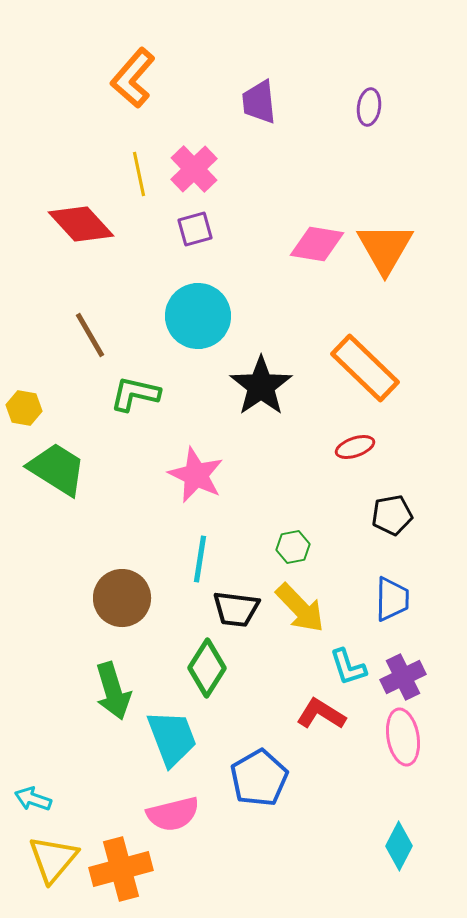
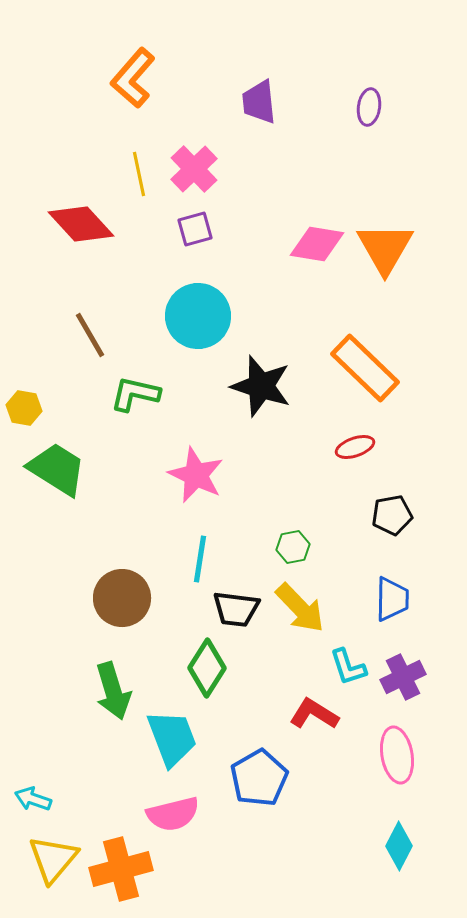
black star: rotated 20 degrees counterclockwise
red L-shape: moved 7 px left
pink ellipse: moved 6 px left, 18 px down
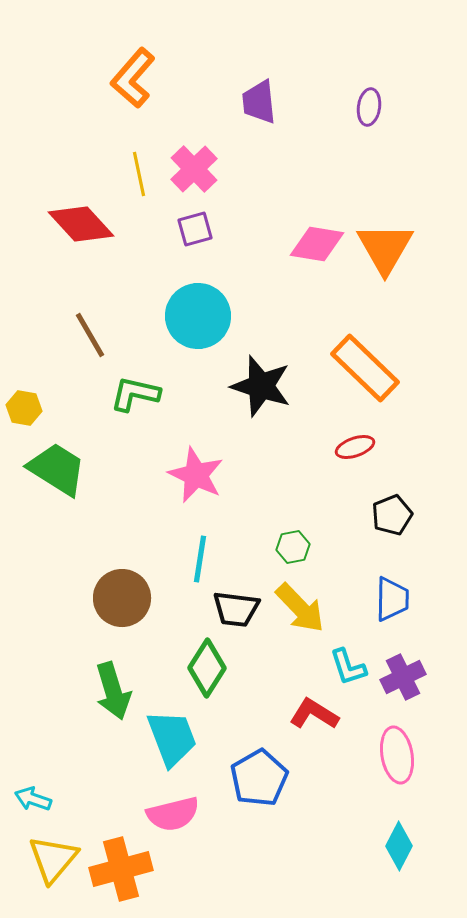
black pentagon: rotated 12 degrees counterclockwise
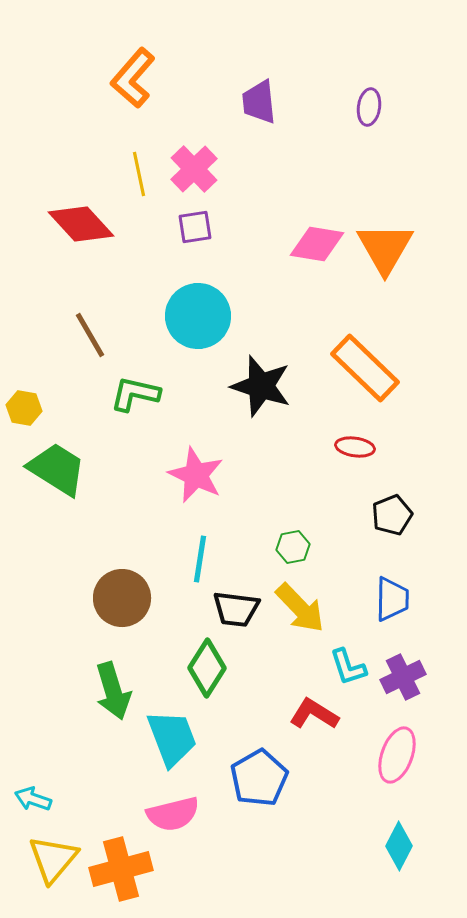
purple square: moved 2 px up; rotated 6 degrees clockwise
red ellipse: rotated 27 degrees clockwise
pink ellipse: rotated 30 degrees clockwise
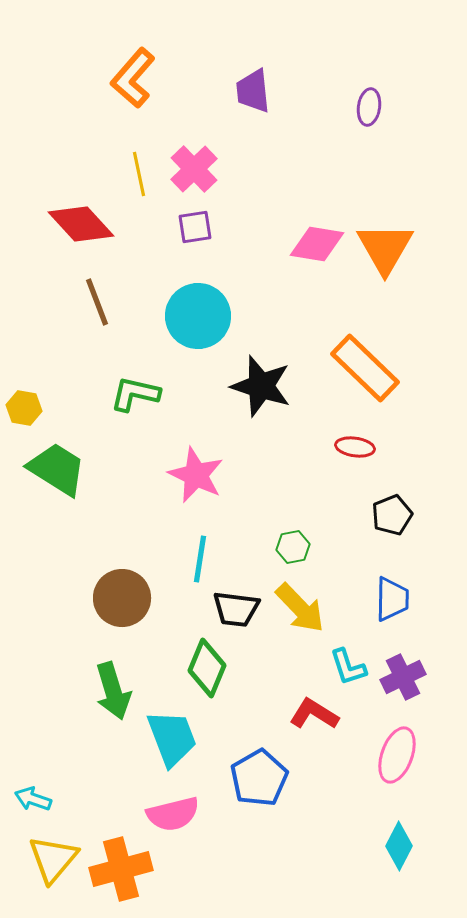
purple trapezoid: moved 6 px left, 11 px up
brown line: moved 7 px right, 33 px up; rotated 9 degrees clockwise
green diamond: rotated 10 degrees counterclockwise
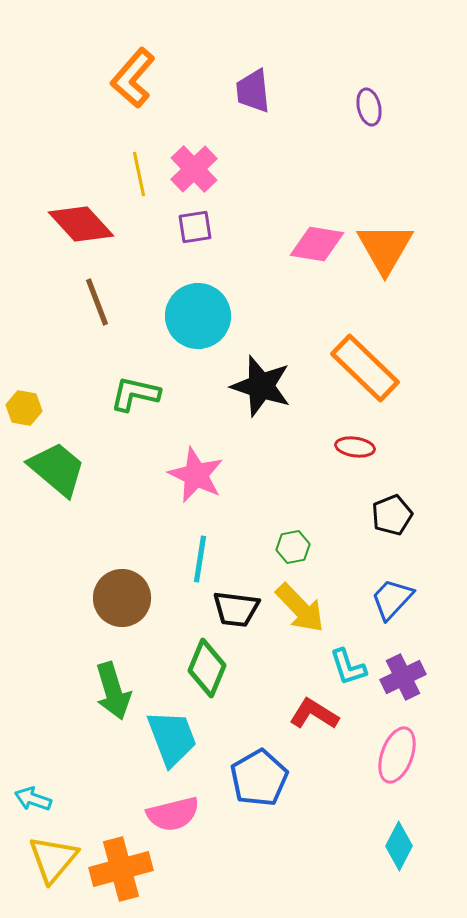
purple ellipse: rotated 21 degrees counterclockwise
green trapezoid: rotated 8 degrees clockwise
blue trapezoid: rotated 138 degrees counterclockwise
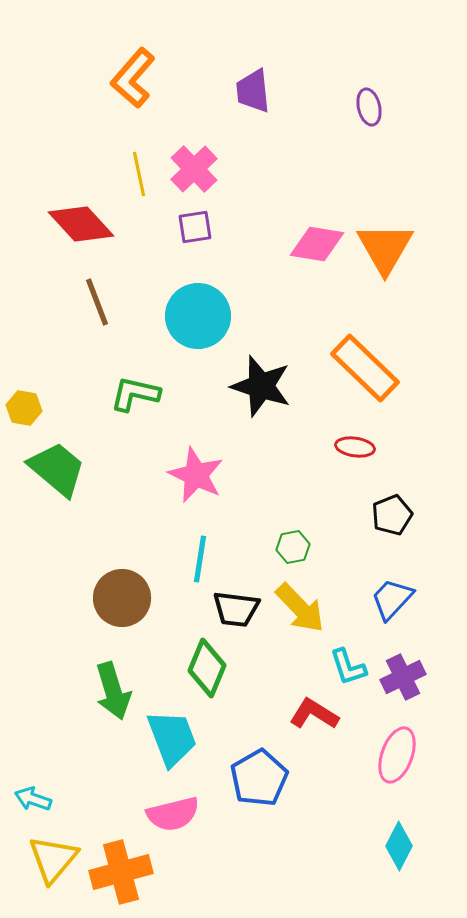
orange cross: moved 3 px down
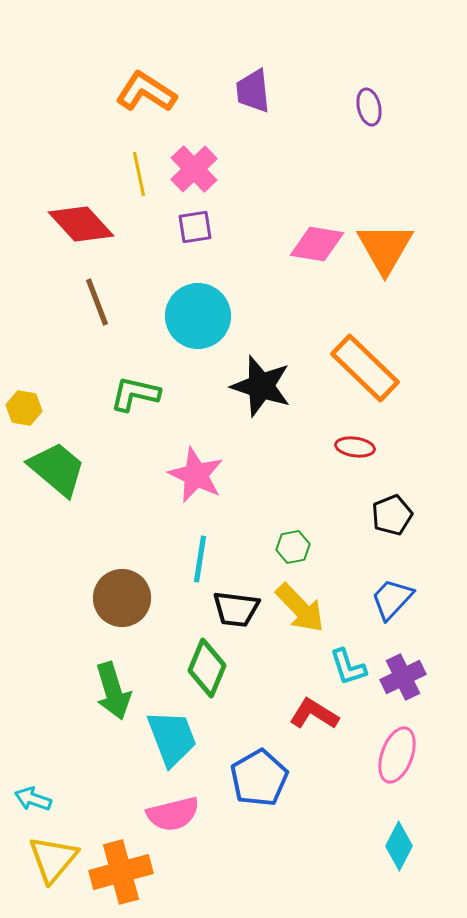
orange L-shape: moved 13 px right, 14 px down; rotated 82 degrees clockwise
